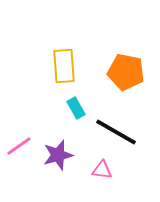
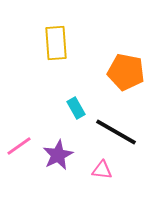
yellow rectangle: moved 8 px left, 23 px up
purple star: rotated 12 degrees counterclockwise
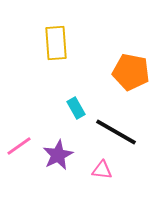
orange pentagon: moved 5 px right
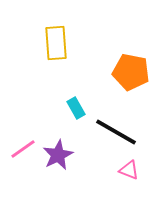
pink line: moved 4 px right, 3 px down
pink triangle: moved 27 px right; rotated 15 degrees clockwise
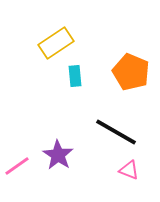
yellow rectangle: rotated 60 degrees clockwise
orange pentagon: rotated 12 degrees clockwise
cyan rectangle: moved 1 px left, 32 px up; rotated 25 degrees clockwise
pink line: moved 6 px left, 17 px down
purple star: rotated 12 degrees counterclockwise
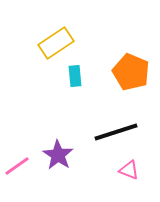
black line: rotated 48 degrees counterclockwise
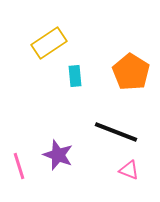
yellow rectangle: moved 7 px left
orange pentagon: rotated 9 degrees clockwise
black line: rotated 39 degrees clockwise
purple star: rotated 12 degrees counterclockwise
pink line: moved 2 px right; rotated 72 degrees counterclockwise
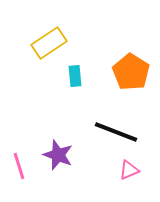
pink triangle: rotated 45 degrees counterclockwise
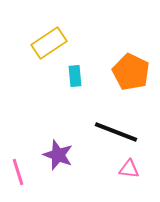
orange pentagon: rotated 6 degrees counterclockwise
pink line: moved 1 px left, 6 px down
pink triangle: moved 1 px up; rotated 30 degrees clockwise
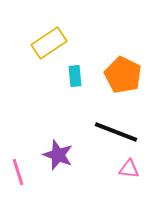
orange pentagon: moved 8 px left, 3 px down
